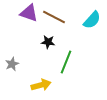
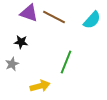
black star: moved 27 px left
yellow arrow: moved 1 px left, 1 px down
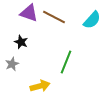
black star: rotated 16 degrees clockwise
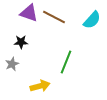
black star: rotated 24 degrees counterclockwise
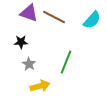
gray star: moved 17 px right; rotated 16 degrees counterclockwise
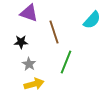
brown line: moved 15 px down; rotated 45 degrees clockwise
yellow arrow: moved 6 px left, 2 px up
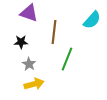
brown line: rotated 25 degrees clockwise
green line: moved 1 px right, 3 px up
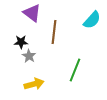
purple triangle: moved 3 px right; rotated 18 degrees clockwise
green line: moved 8 px right, 11 px down
gray star: moved 8 px up
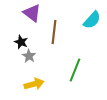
black star: rotated 24 degrees clockwise
